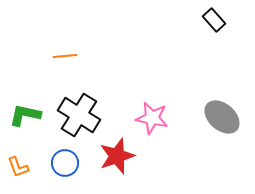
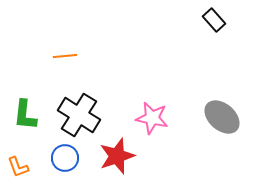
green L-shape: rotated 96 degrees counterclockwise
blue circle: moved 5 px up
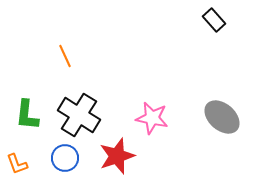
orange line: rotated 70 degrees clockwise
green L-shape: moved 2 px right
orange L-shape: moved 1 px left, 3 px up
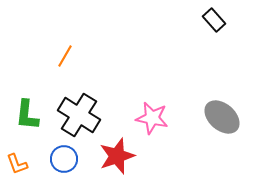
orange line: rotated 55 degrees clockwise
blue circle: moved 1 px left, 1 px down
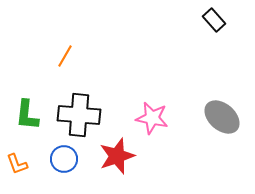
black cross: rotated 27 degrees counterclockwise
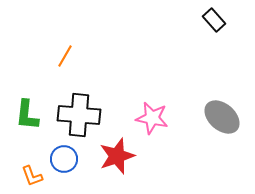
orange L-shape: moved 15 px right, 12 px down
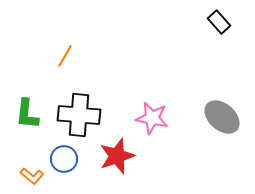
black rectangle: moved 5 px right, 2 px down
green L-shape: moved 1 px up
orange L-shape: rotated 30 degrees counterclockwise
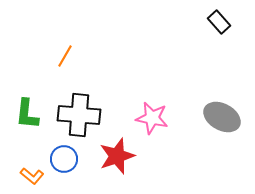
gray ellipse: rotated 12 degrees counterclockwise
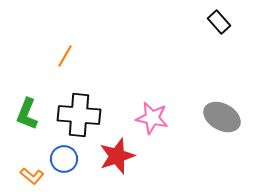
green L-shape: rotated 16 degrees clockwise
